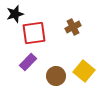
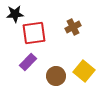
black star: rotated 12 degrees clockwise
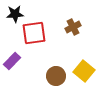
purple rectangle: moved 16 px left, 1 px up
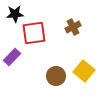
purple rectangle: moved 4 px up
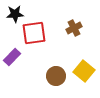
brown cross: moved 1 px right, 1 px down
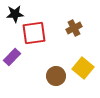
yellow square: moved 1 px left, 3 px up
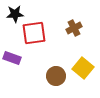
purple rectangle: moved 1 px down; rotated 66 degrees clockwise
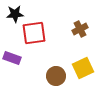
brown cross: moved 6 px right, 1 px down
yellow square: rotated 25 degrees clockwise
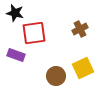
black star: moved 1 px up; rotated 18 degrees clockwise
purple rectangle: moved 4 px right, 3 px up
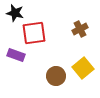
yellow square: rotated 15 degrees counterclockwise
